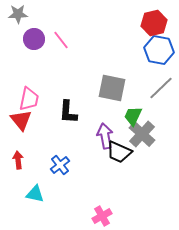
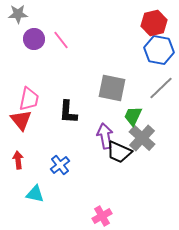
gray cross: moved 4 px down
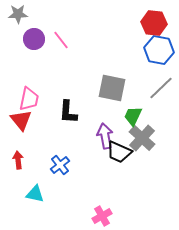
red hexagon: rotated 20 degrees clockwise
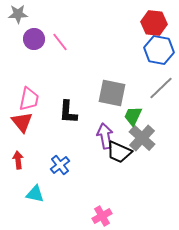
pink line: moved 1 px left, 2 px down
gray square: moved 5 px down
red triangle: moved 1 px right, 2 px down
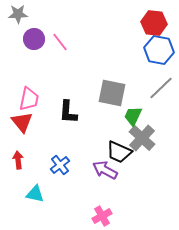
purple arrow: moved 34 px down; rotated 50 degrees counterclockwise
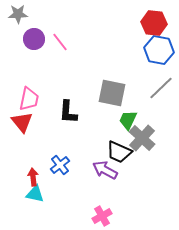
green trapezoid: moved 5 px left, 4 px down
red arrow: moved 15 px right, 17 px down
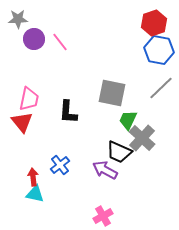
gray star: moved 5 px down
red hexagon: rotated 25 degrees counterclockwise
pink cross: moved 1 px right
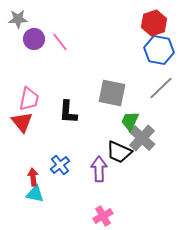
green trapezoid: moved 2 px right, 1 px down
purple arrow: moved 6 px left, 1 px up; rotated 60 degrees clockwise
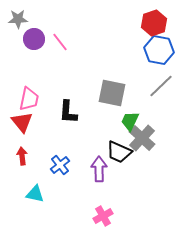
gray line: moved 2 px up
red arrow: moved 11 px left, 21 px up
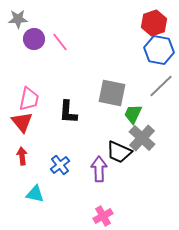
green trapezoid: moved 3 px right, 7 px up
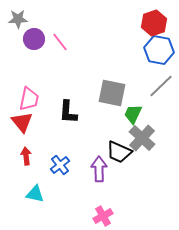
red arrow: moved 4 px right
